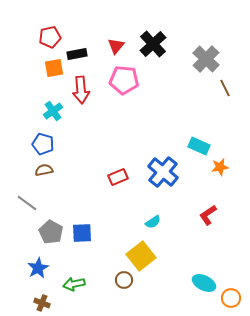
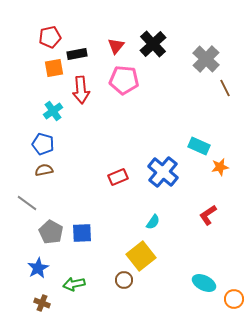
cyan semicircle: rotated 21 degrees counterclockwise
orange circle: moved 3 px right, 1 px down
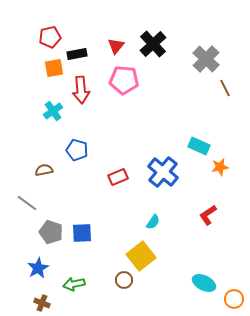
blue pentagon: moved 34 px right, 6 px down
gray pentagon: rotated 10 degrees counterclockwise
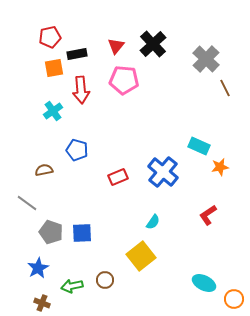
brown circle: moved 19 px left
green arrow: moved 2 px left, 2 px down
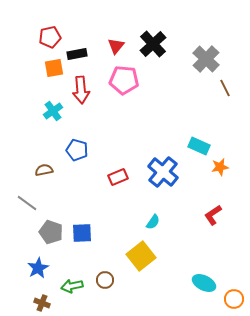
red L-shape: moved 5 px right
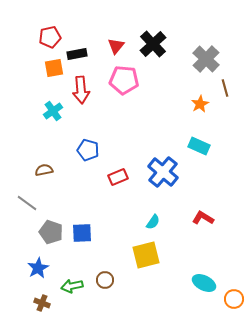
brown line: rotated 12 degrees clockwise
blue pentagon: moved 11 px right
orange star: moved 20 px left, 63 px up; rotated 18 degrees counterclockwise
red L-shape: moved 10 px left, 3 px down; rotated 65 degrees clockwise
yellow square: moved 5 px right, 1 px up; rotated 24 degrees clockwise
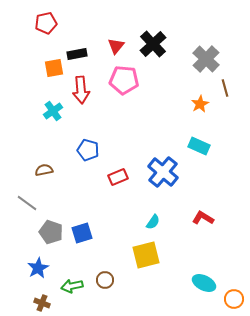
red pentagon: moved 4 px left, 14 px up
blue square: rotated 15 degrees counterclockwise
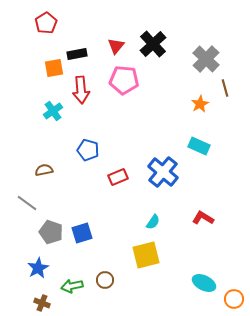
red pentagon: rotated 20 degrees counterclockwise
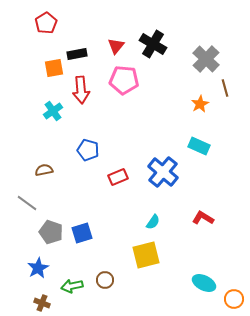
black cross: rotated 16 degrees counterclockwise
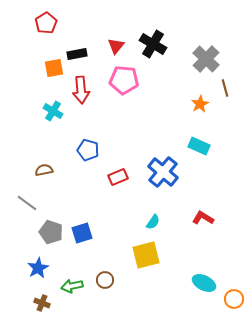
cyan cross: rotated 24 degrees counterclockwise
